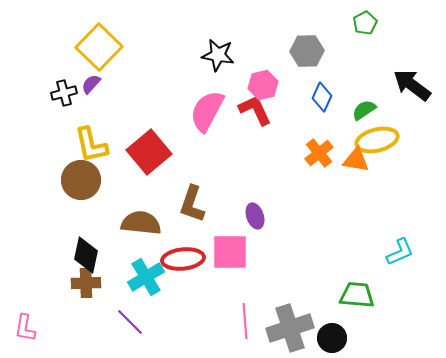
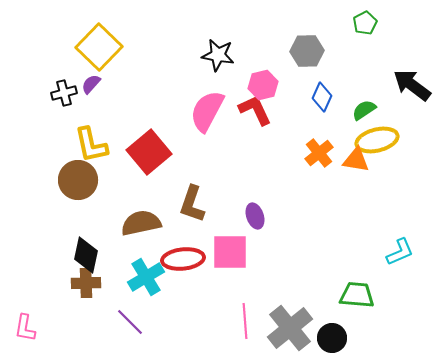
brown circle: moved 3 px left
brown semicircle: rotated 18 degrees counterclockwise
gray cross: rotated 21 degrees counterclockwise
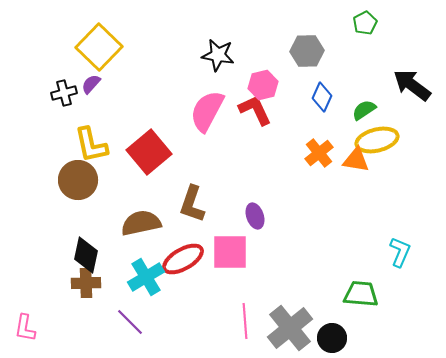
cyan L-shape: rotated 44 degrees counterclockwise
red ellipse: rotated 24 degrees counterclockwise
green trapezoid: moved 4 px right, 1 px up
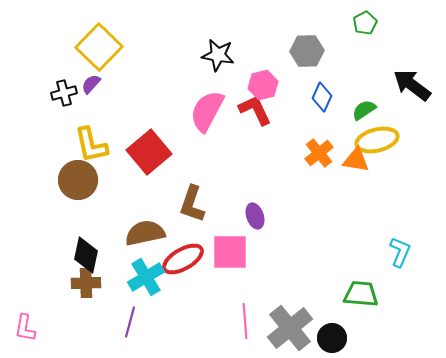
brown semicircle: moved 4 px right, 10 px down
purple line: rotated 60 degrees clockwise
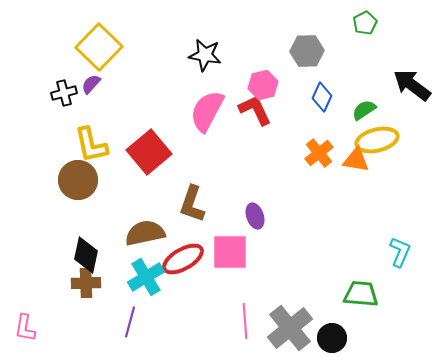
black star: moved 13 px left
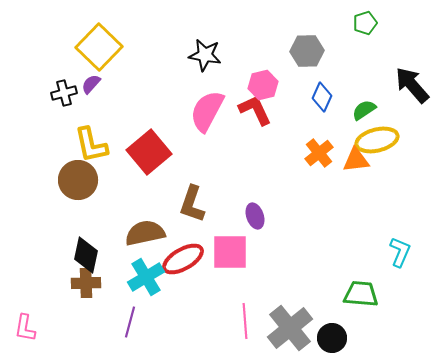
green pentagon: rotated 10 degrees clockwise
black arrow: rotated 12 degrees clockwise
orange triangle: rotated 16 degrees counterclockwise
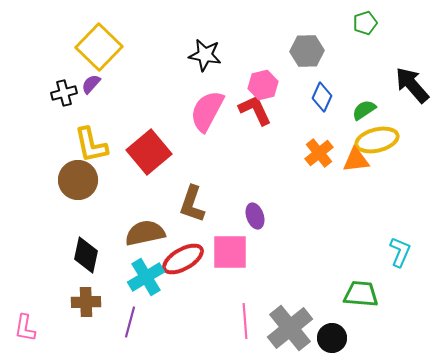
brown cross: moved 19 px down
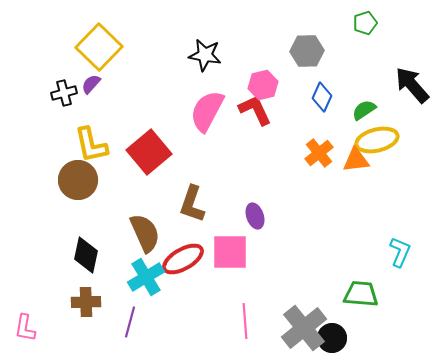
brown semicircle: rotated 78 degrees clockwise
gray cross: moved 14 px right
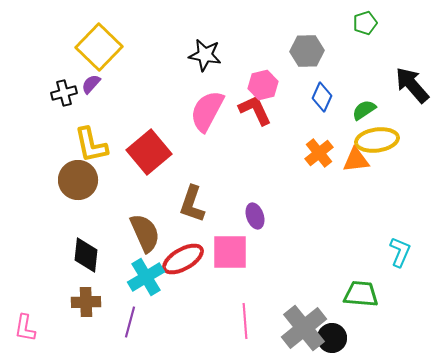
yellow ellipse: rotated 6 degrees clockwise
black diamond: rotated 6 degrees counterclockwise
